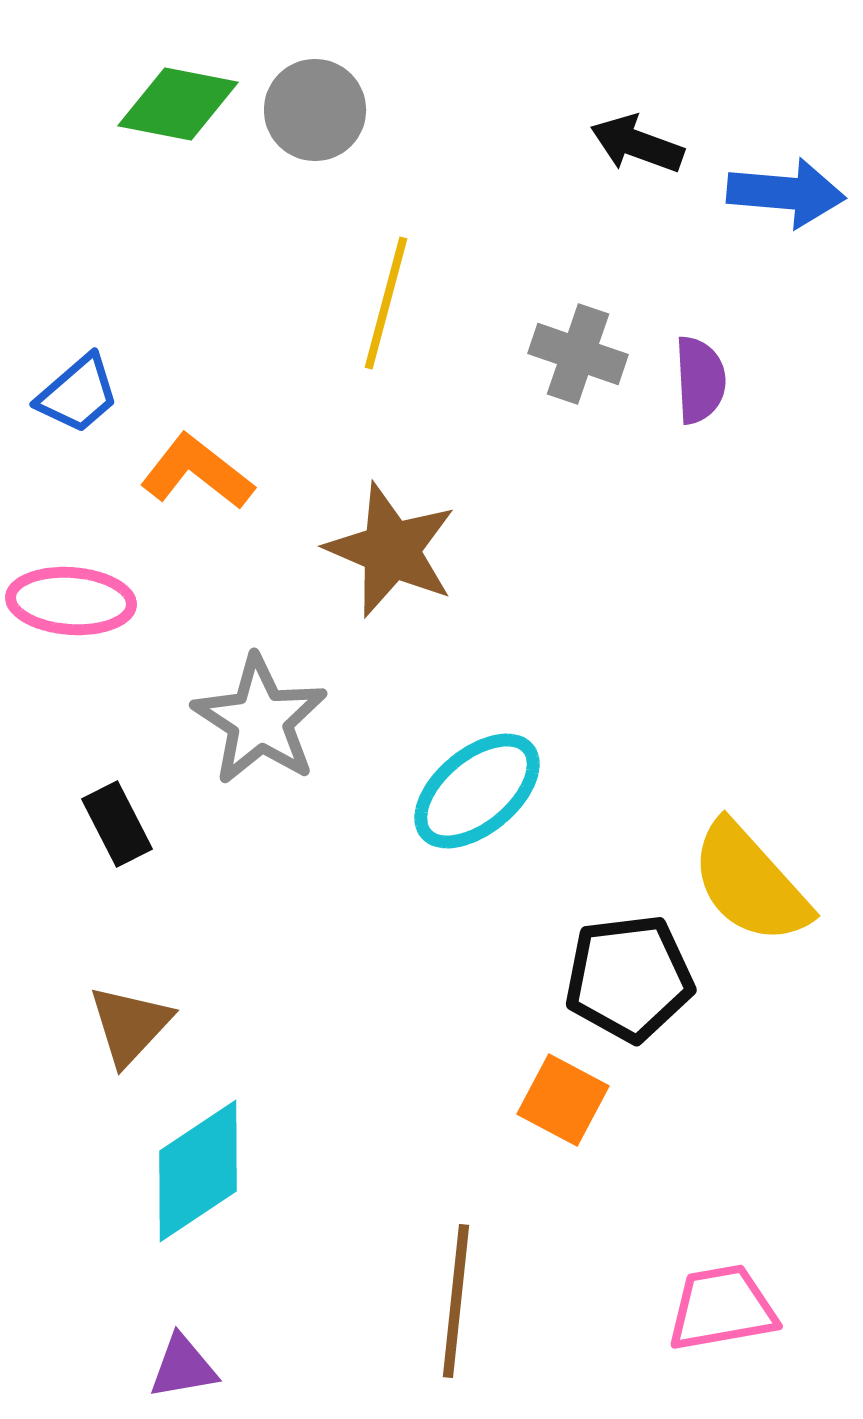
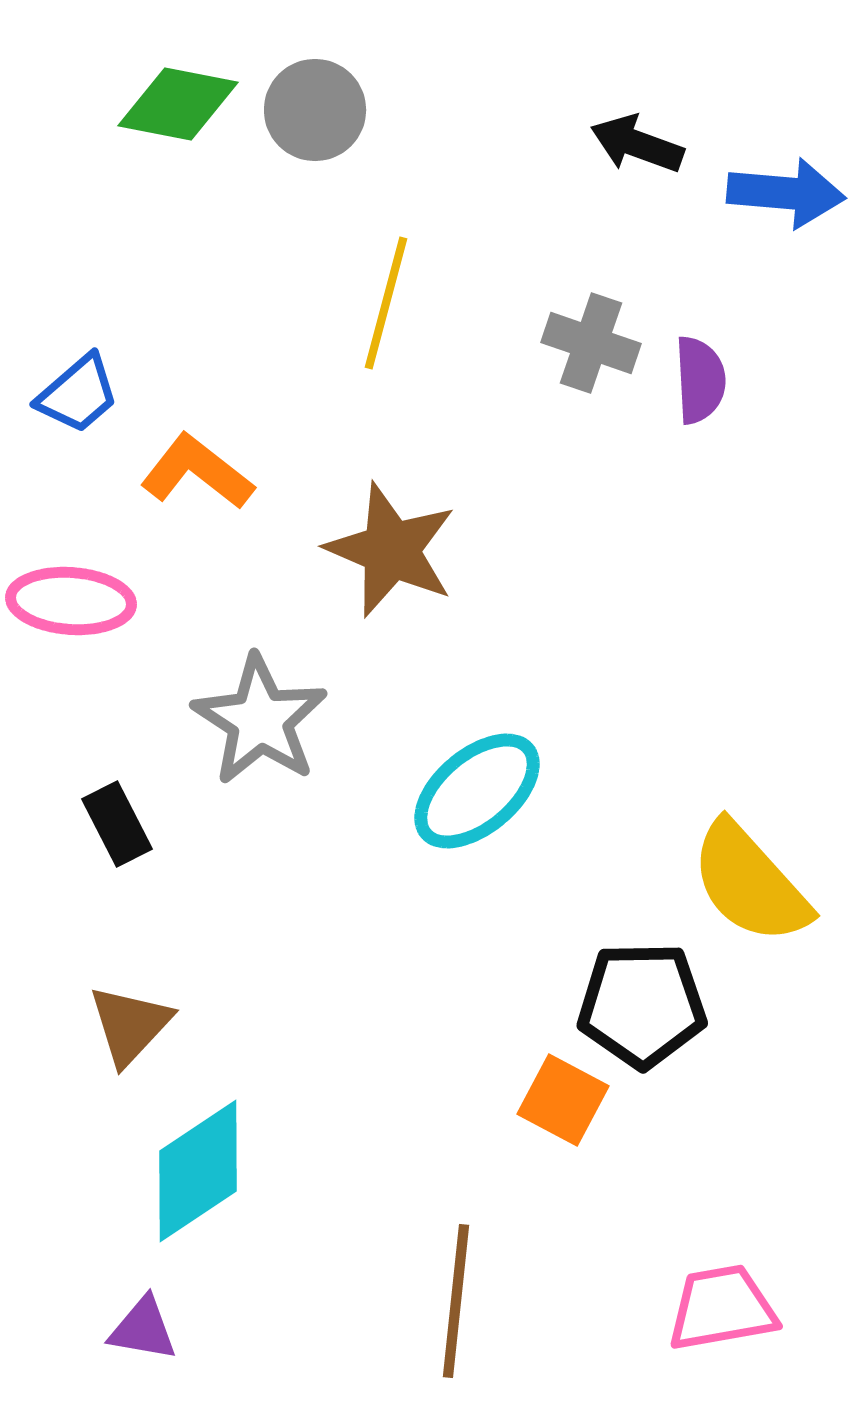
gray cross: moved 13 px right, 11 px up
black pentagon: moved 13 px right, 27 px down; rotated 6 degrees clockwise
purple triangle: moved 40 px left, 38 px up; rotated 20 degrees clockwise
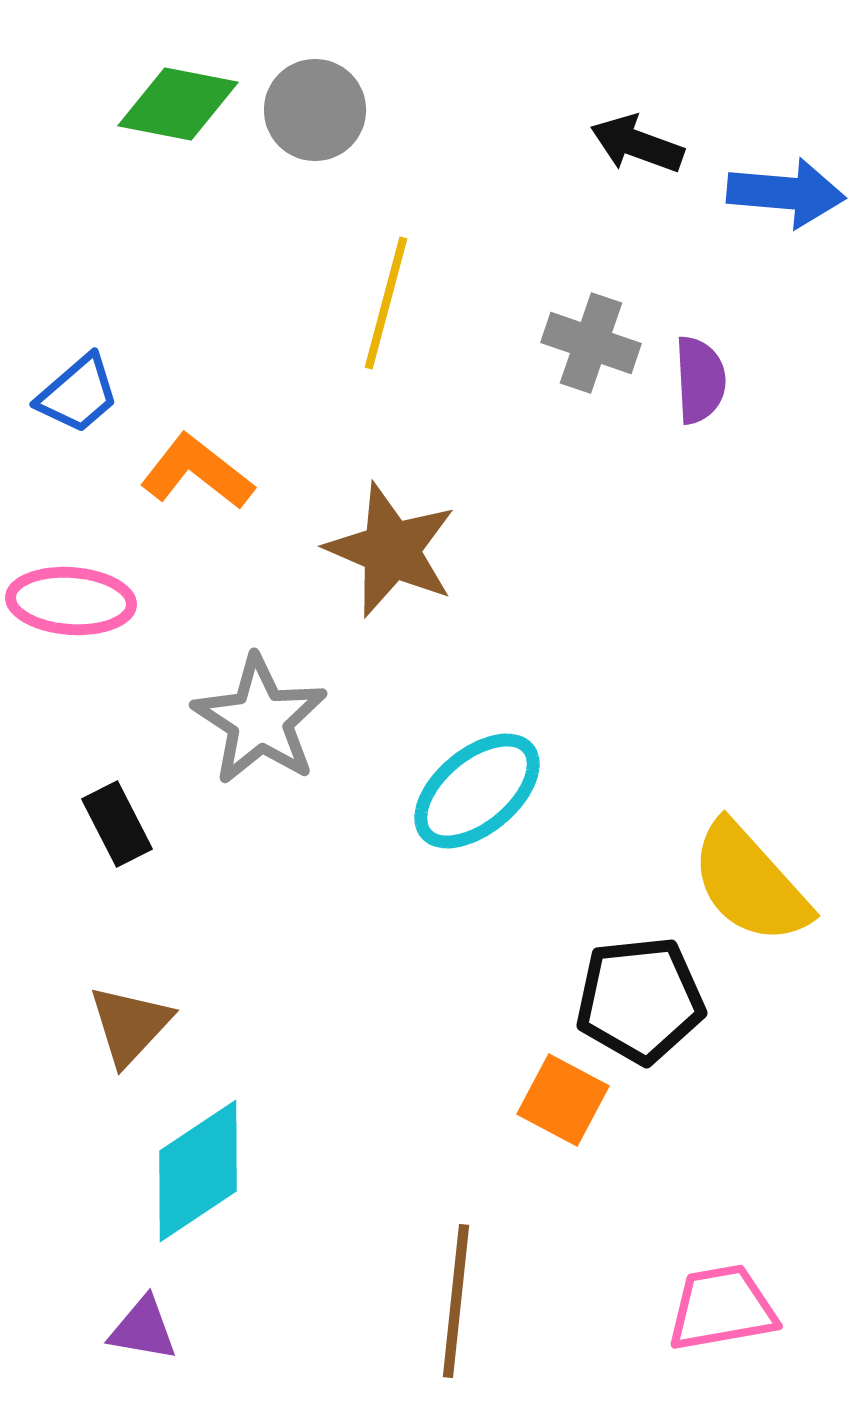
black pentagon: moved 2 px left, 5 px up; rotated 5 degrees counterclockwise
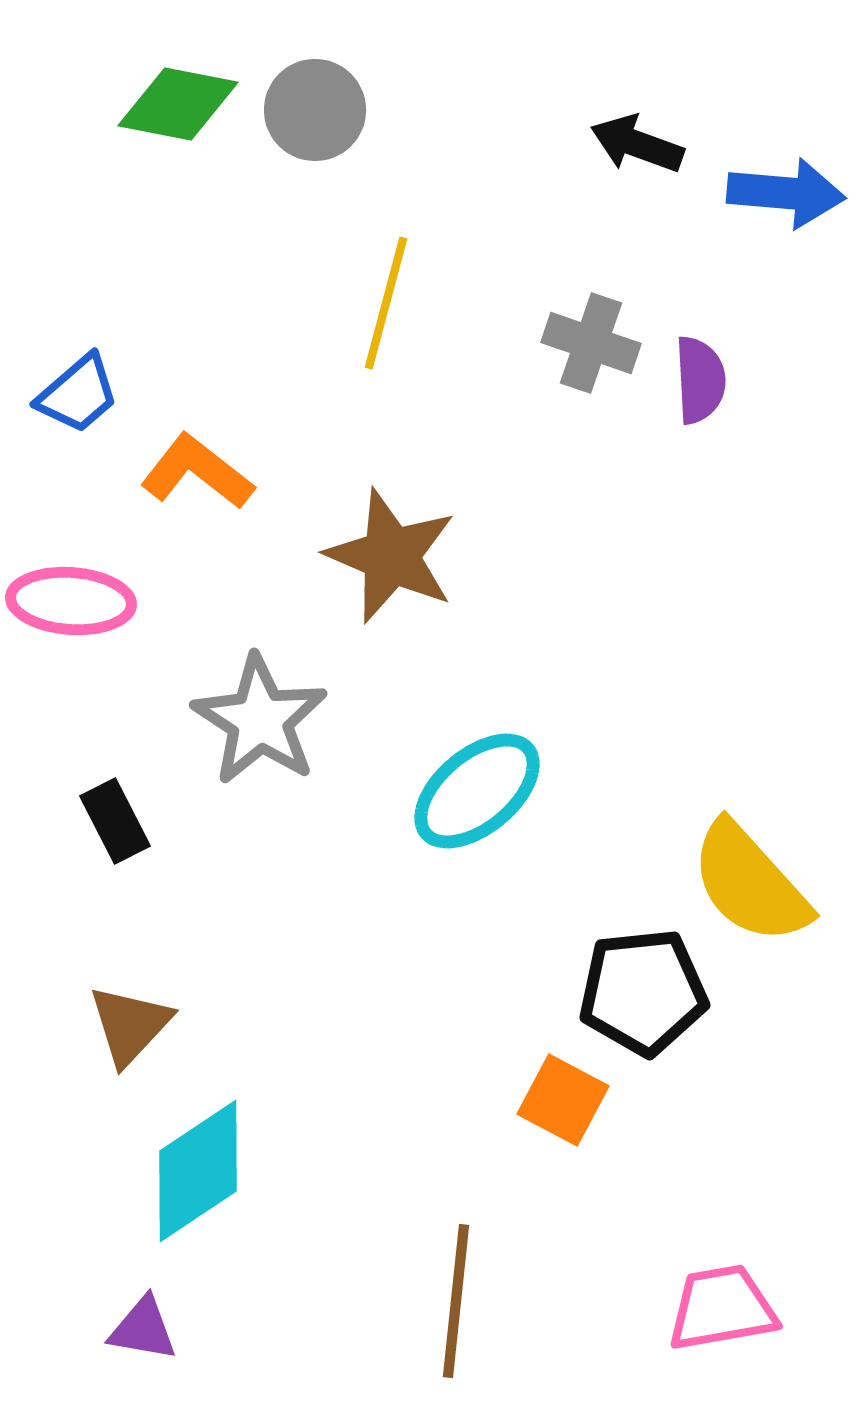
brown star: moved 6 px down
black rectangle: moved 2 px left, 3 px up
black pentagon: moved 3 px right, 8 px up
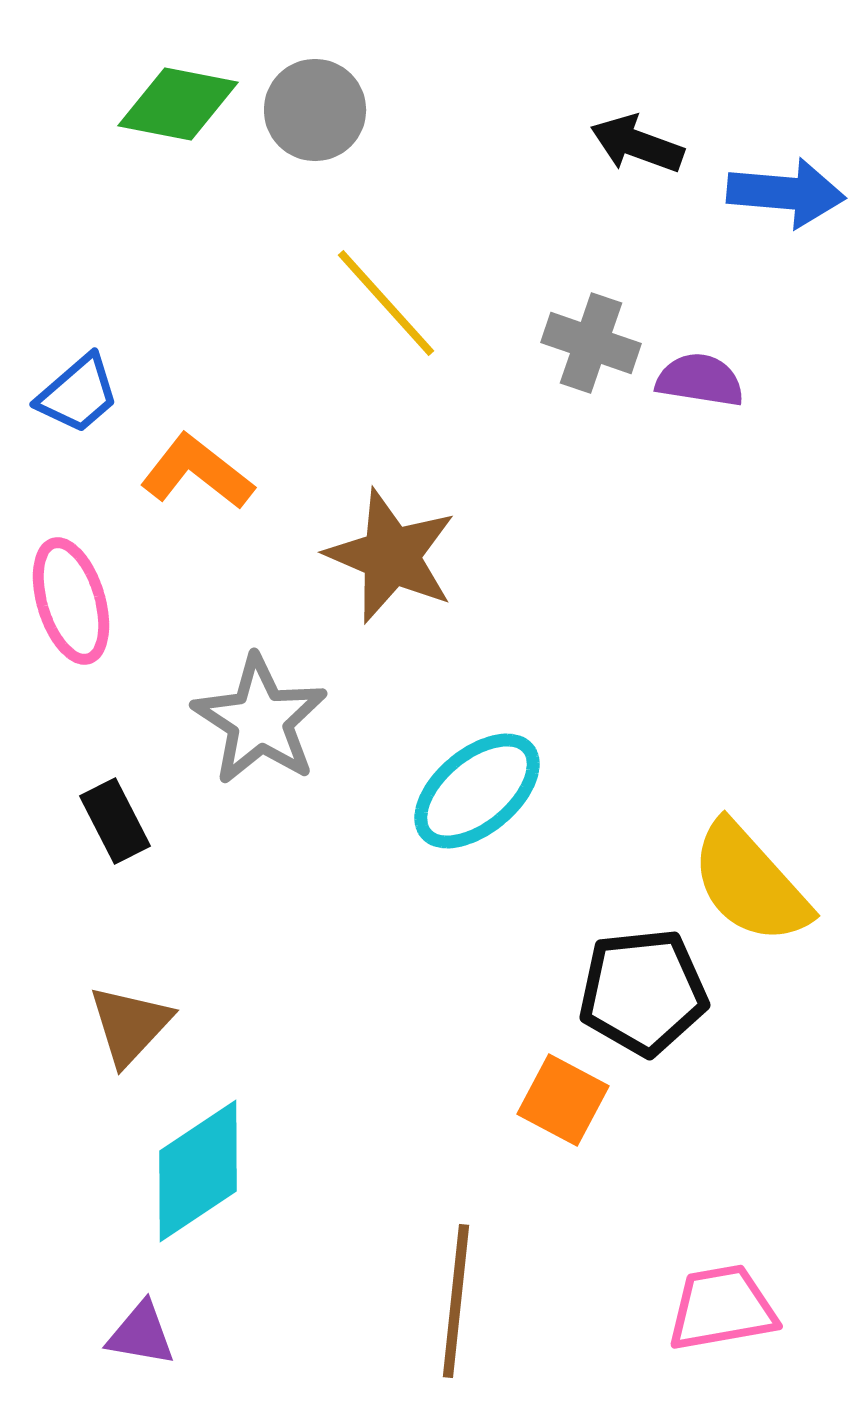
yellow line: rotated 57 degrees counterclockwise
purple semicircle: rotated 78 degrees counterclockwise
pink ellipse: rotated 69 degrees clockwise
purple triangle: moved 2 px left, 5 px down
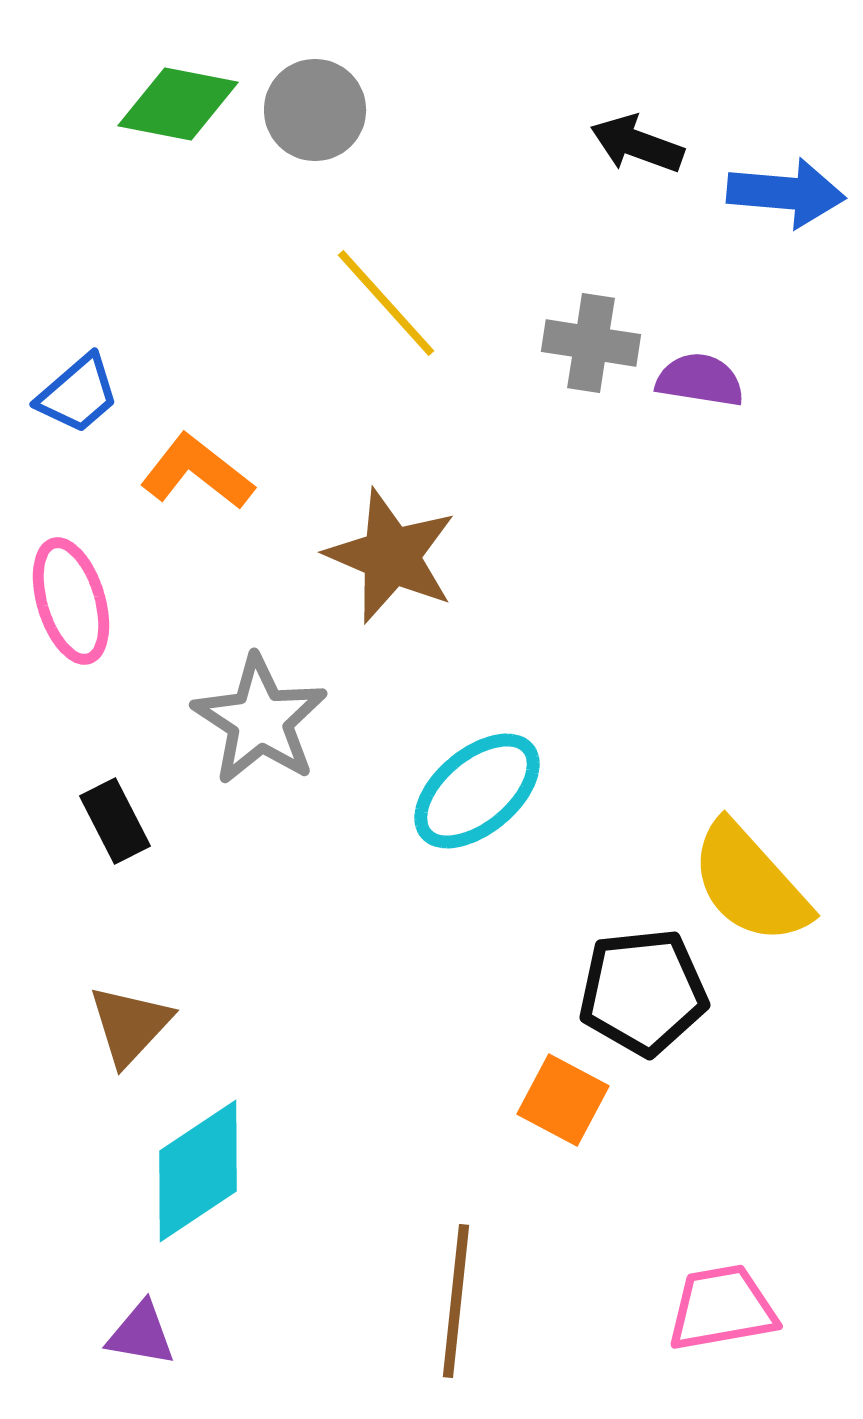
gray cross: rotated 10 degrees counterclockwise
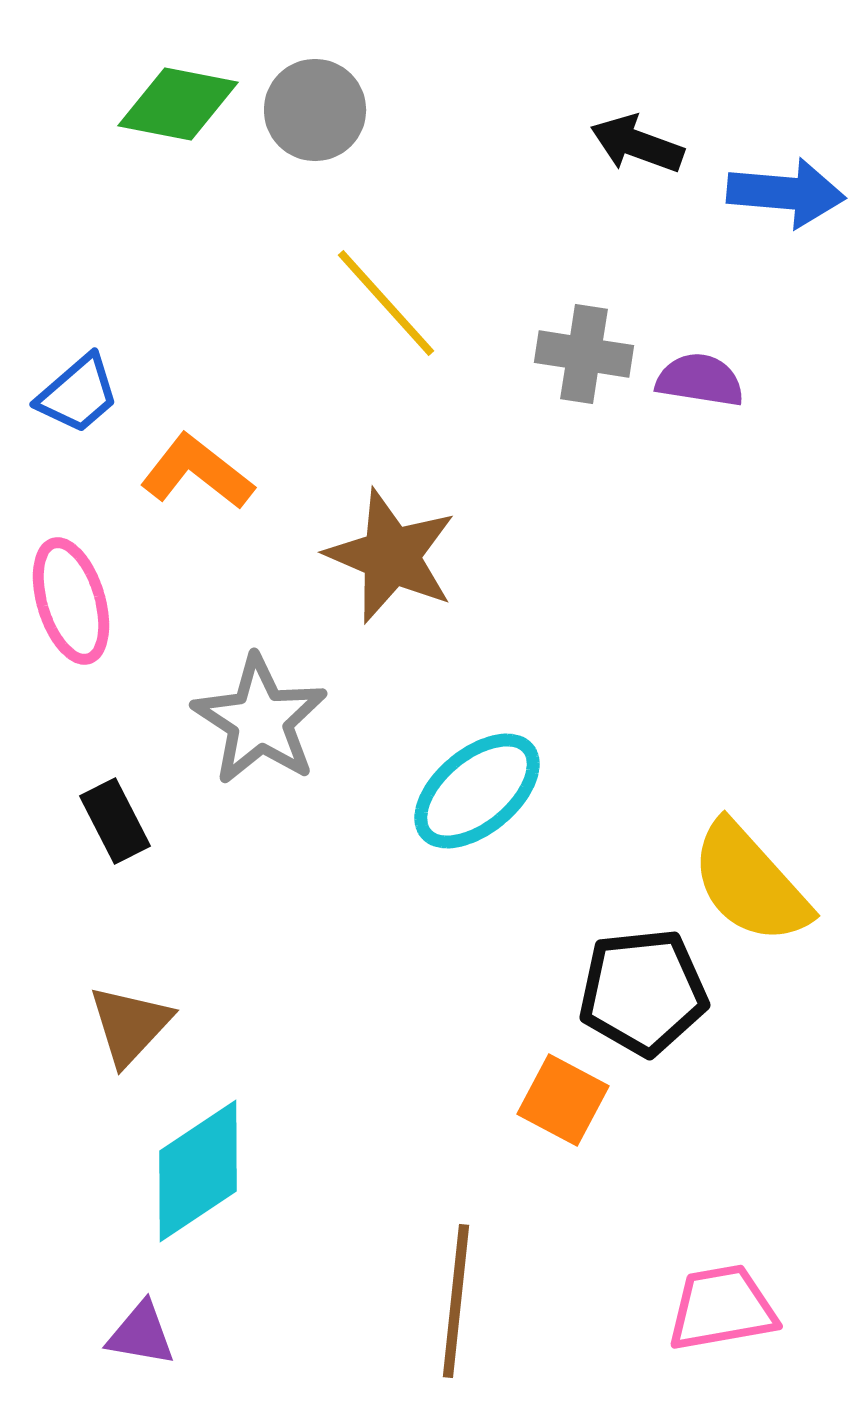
gray cross: moved 7 px left, 11 px down
